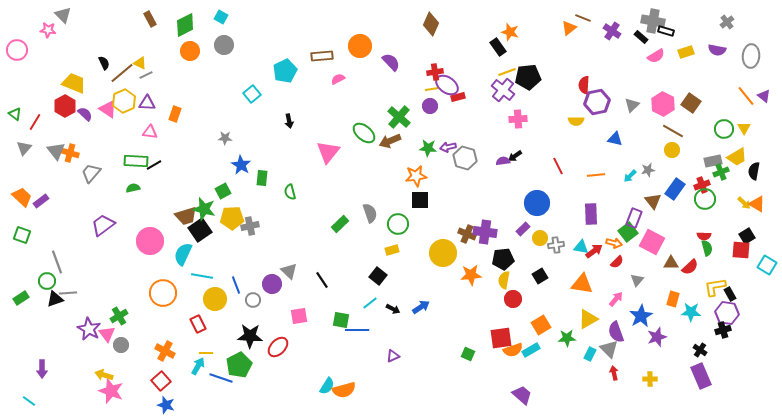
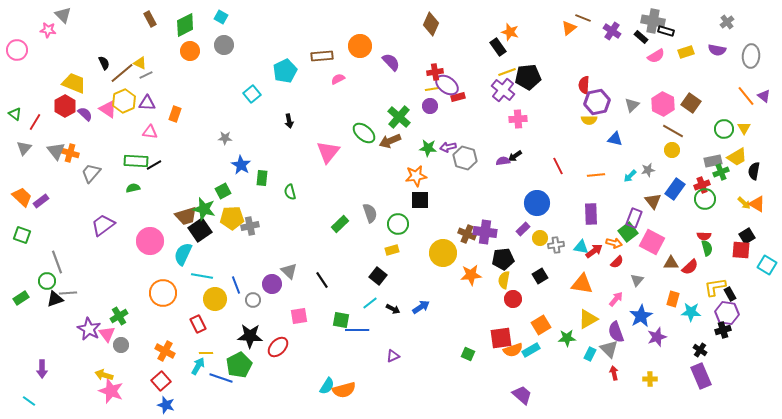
yellow semicircle at (576, 121): moved 13 px right, 1 px up
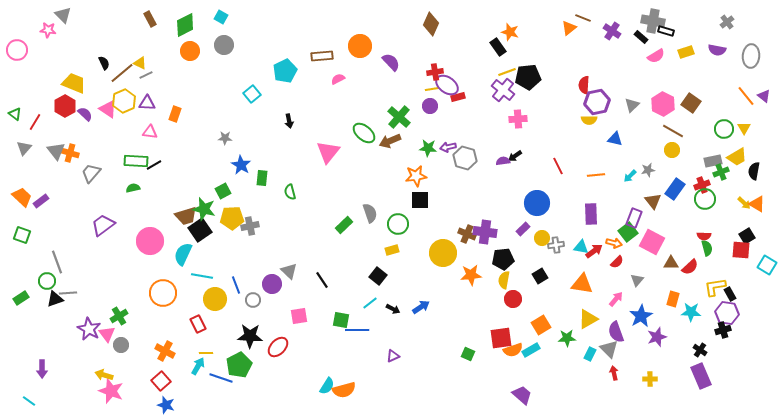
green rectangle at (340, 224): moved 4 px right, 1 px down
yellow circle at (540, 238): moved 2 px right
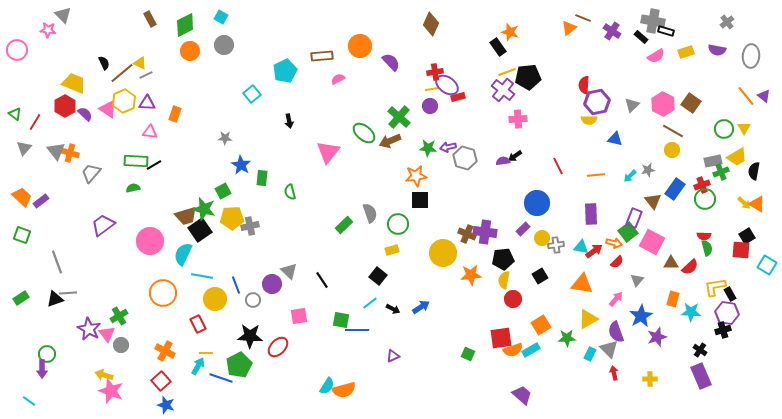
green circle at (47, 281): moved 73 px down
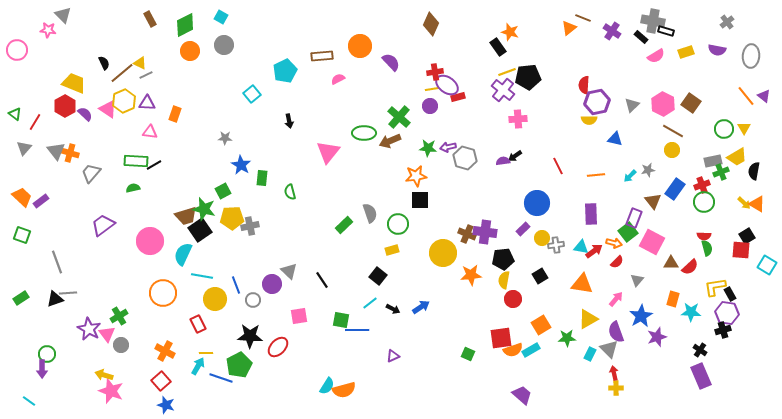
green ellipse at (364, 133): rotated 40 degrees counterclockwise
green circle at (705, 199): moved 1 px left, 3 px down
yellow cross at (650, 379): moved 34 px left, 9 px down
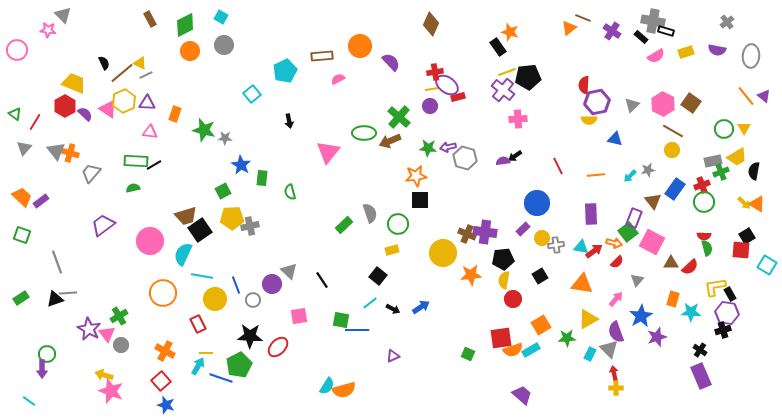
green star at (204, 209): moved 79 px up
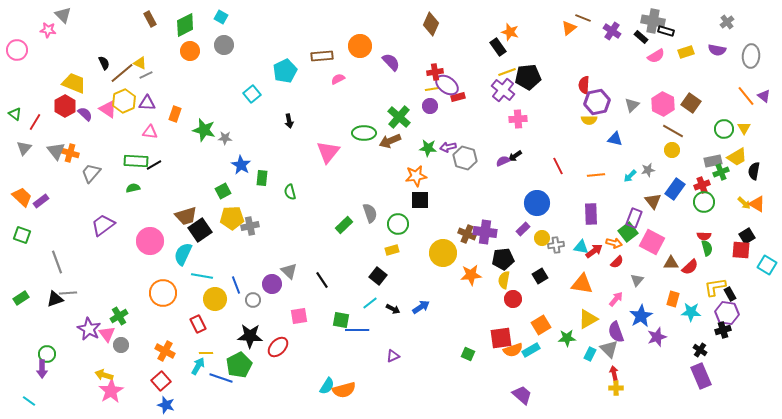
purple semicircle at (503, 161): rotated 16 degrees counterclockwise
pink star at (111, 391): rotated 20 degrees clockwise
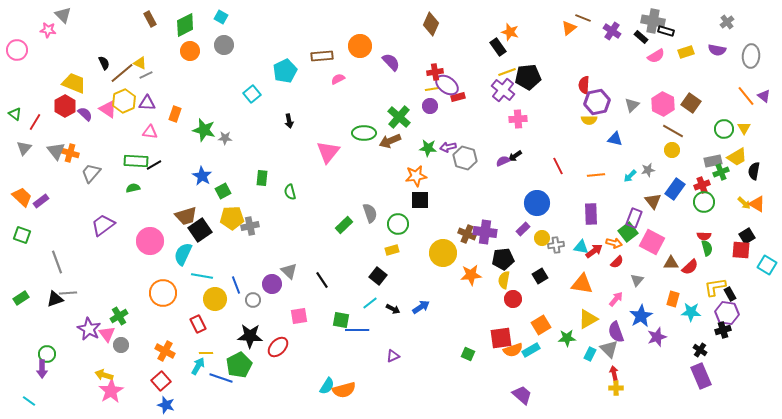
blue star at (241, 165): moved 39 px left, 11 px down
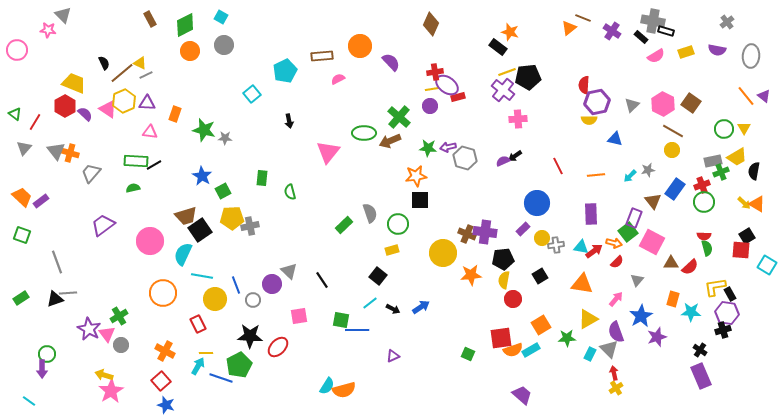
black rectangle at (498, 47): rotated 18 degrees counterclockwise
yellow cross at (616, 388): rotated 32 degrees counterclockwise
